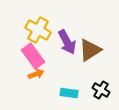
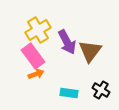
yellow cross: rotated 30 degrees clockwise
brown triangle: moved 1 px down; rotated 20 degrees counterclockwise
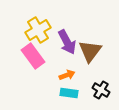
orange arrow: moved 31 px right, 1 px down
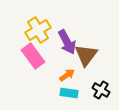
brown triangle: moved 4 px left, 4 px down
orange arrow: rotated 14 degrees counterclockwise
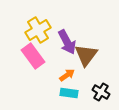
black cross: moved 2 px down
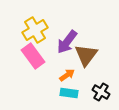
yellow cross: moved 3 px left
purple arrow: rotated 65 degrees clockwise
